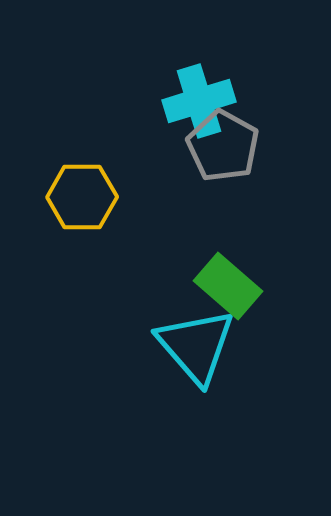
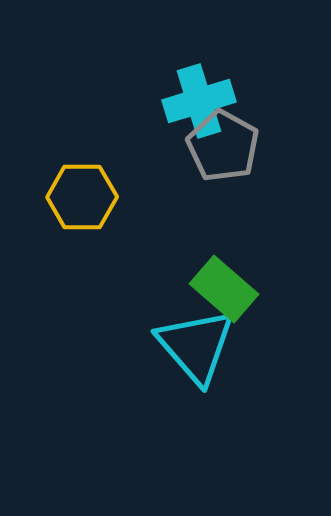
green rectangle: moved 4 px left, 3 px down
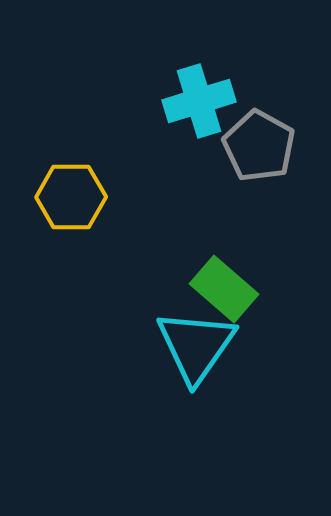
gray pentagon: moved 36 px right
yellow hexagon: moved 11 px left
cyan triangle: rotated 16 degrees clockwise
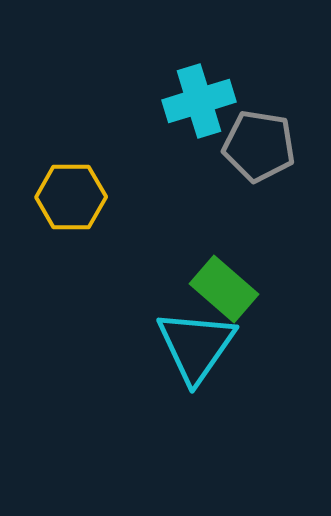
gray pentagon: rotated 20 degrees counterclockwise
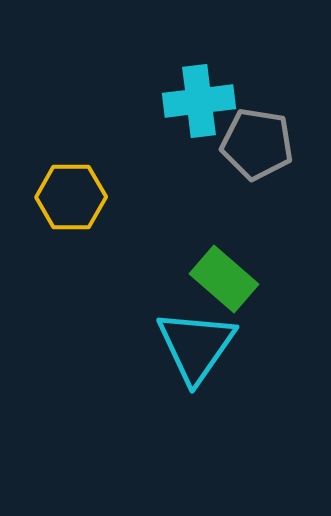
cyan cross: rotated 10 degrees clockwise
gray pentagon: moved 2 px left, 2 px up
green rectangle: moved 10 px up
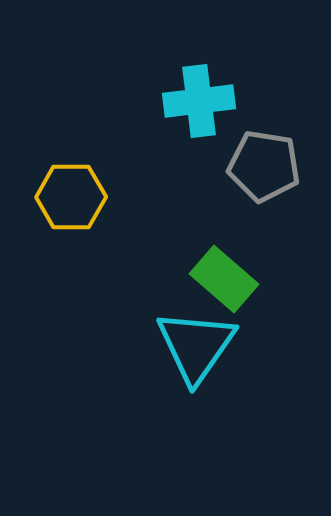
gray pentagon: moved 7 px right, 22 px down
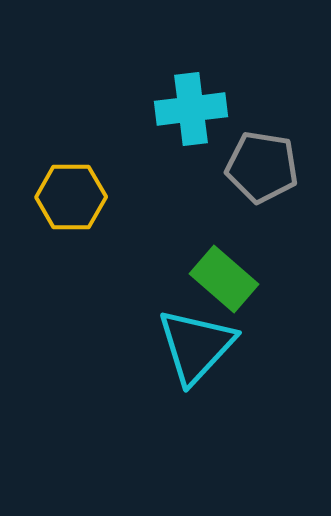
cyan cross: moved 8 px left, 8 px down
gray pentagon: moved 2 px left, 1 px down
cyan triangle: rotated 8 degrees clockwise
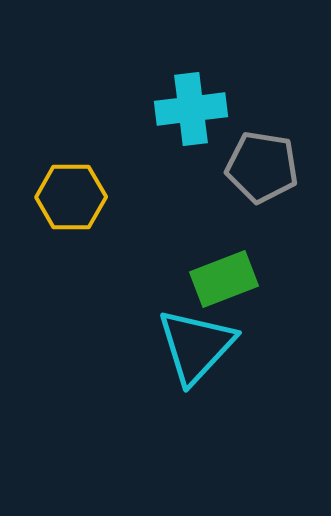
green rectangle: rotated 62 degrees counterclockwise
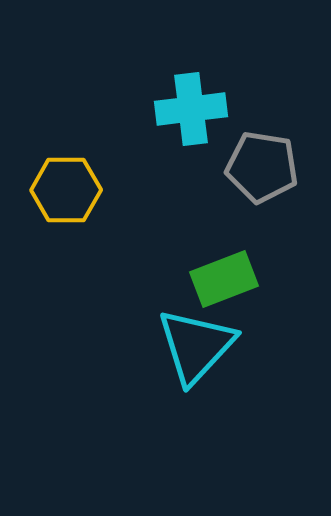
yellow hexagon: moved 5 px left, 7 px up
